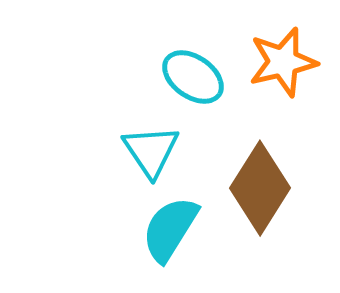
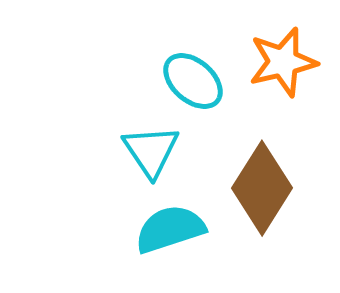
cyan ellipse: moved 4 px down; rotated 6 degrees clockwise
brown diamond: moved 2 px right
cyan semicircle: rotated 40 degrees clockwise
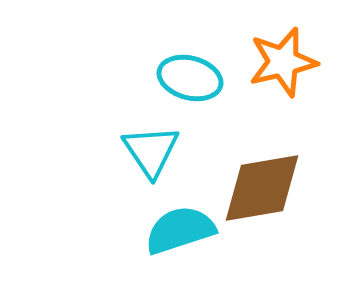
cyan ellipse: moved 3 px left, 3 px up; rotated 26 degrees counterclockwise
brown diamond: rotated 48 degrees clockwise
cyan semicircle: moved 10 px right, 1 px down
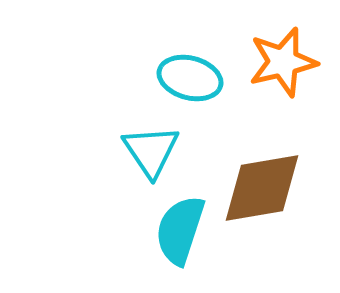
cyan semicircle: rotated 54 degrees counterclockwise
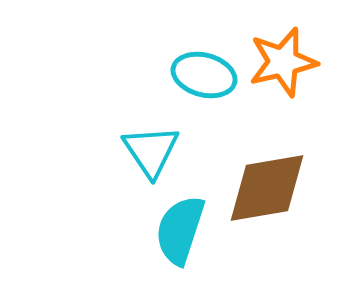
cyan ellipse: moved 14 px right, 3 px up
brown diamond: moved 5 px right
